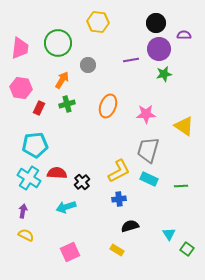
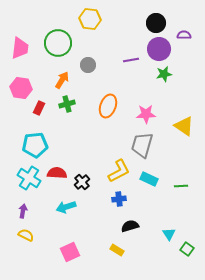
yellow hexagon: moved 8 px left, 3 px up
gray trapezoid: moved 6 px left, 5 px up
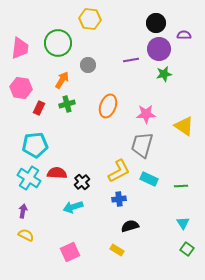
cyan arrow: moved 7 px right
cyan triangle: moved 14 px right, 11 px up
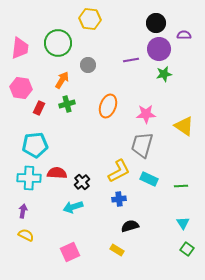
cyan cross: rotated 30 degrees counterclockwise
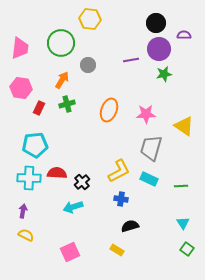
green circle: moved 3 px right
orange ellipse: moved 1 px right, 4 px down
gray trapezoid: moved 9 px right, 3 px down
blue cross: moved 2 px right; rotated 16 degrees clockwise
